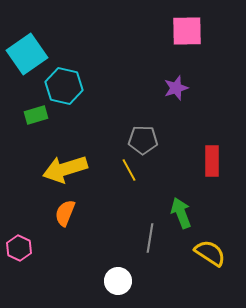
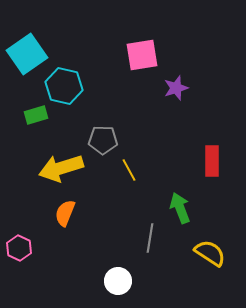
pink square: moved 45 px left, 24 px down; rotated 8 degrees counterclockwise
gray pentagon: moved 40 px left
yellow arrow: moved 4 px left, 1 px up
green arrow: moved 1 px left, 5 px up
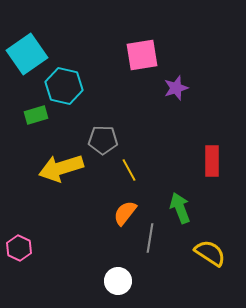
orange semicircle: moved 60 px right; rotated 16 degrees clockwise
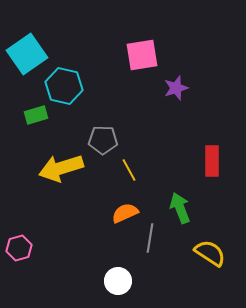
orange semicircle: rotated 28 degrees clockwise
pink hexagon: rotated 20 degrees clockwise
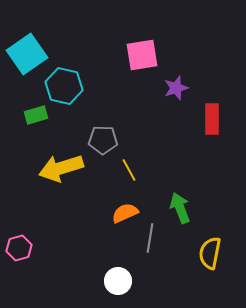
red rectangle: moved 42 px up
yellow semicircle: rotated 112 degrees counterclockwise
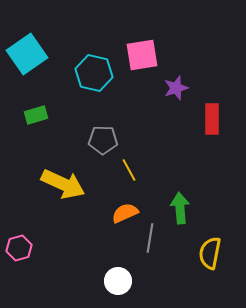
cyan hexagon: moved 30 px right, 13 px up
yellow arrow: moved 2 px right, 16 px down; rotated 138 degrees counterclockwise
green arrow: rotated 16 degrees clockwise
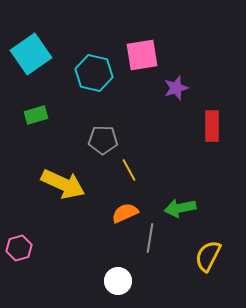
cyan square: moved 4 px right
red rectangle: moved 7 px down
green arrow: rotated 96 degrees counterclockwise
yellow semicircle: moved 2 px left, 3 px down; rotated 16 degrees clockwise
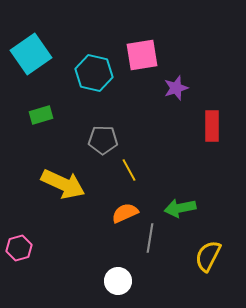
green rectangle: moved 5 px right
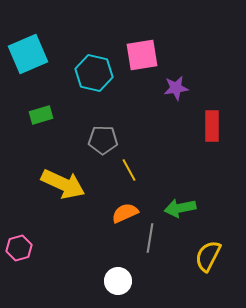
cyan square: moved 3 px left; rotated 12 degrees clockwise
purple star: rotated 10 degrees clockwise
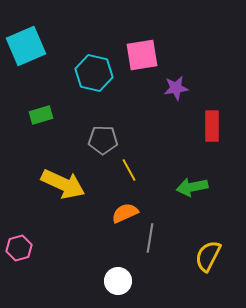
cyan square: moved 2 px left, 8 px up
green arrow: moved 12 px right, 21 px up
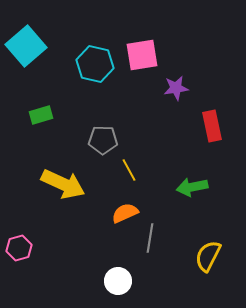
cyan square: rotated 18 degrees counterclockwise
cyan hexagon: moved 1 px right, 9 px up
red rectangle: rotated 12 degrees counterclockwise
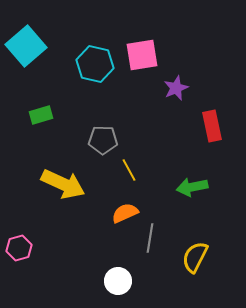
purple star: rotated 15 degrees counterclockwise
yellow semicircle: moved 13 px left, 1 px down
